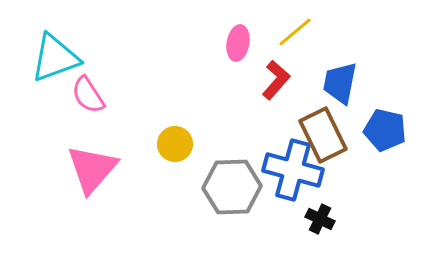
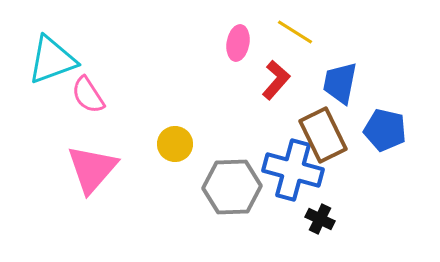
yellow line: rotated 72 degrees clockwise
cyan triangle: moved 3 px left, 2 px down
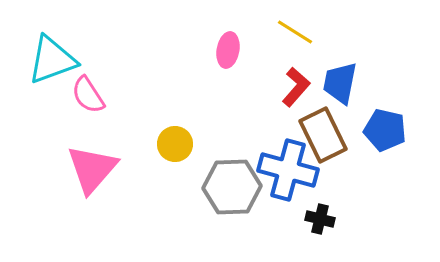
pink ellipse: moved 10 px left, 7 px down
red L-shape: moved 20 px right, 7 px down
blue cross: moved 5 px left
black cross: rotated 12 degrees counterclockwise
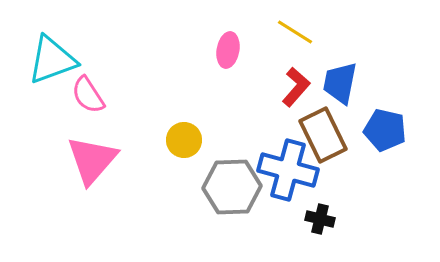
yellow circle: moved 9 px right, 4 px up
pink triangle: moved 9 px up
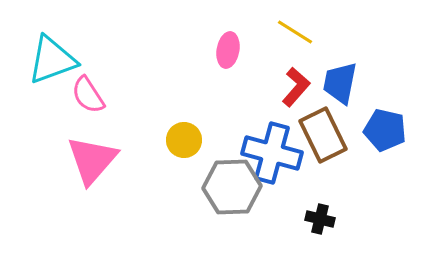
blue cross: moved 16 px left, 17 px up
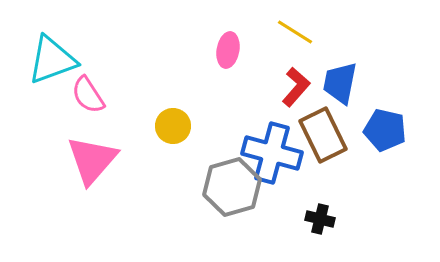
yellow circle: moved 11 px left, 14 px up
gray hexagon: rotated 14 degrees counterclockwise
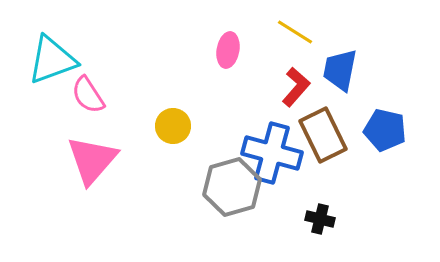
blue trapezoid: moved 13 px up
